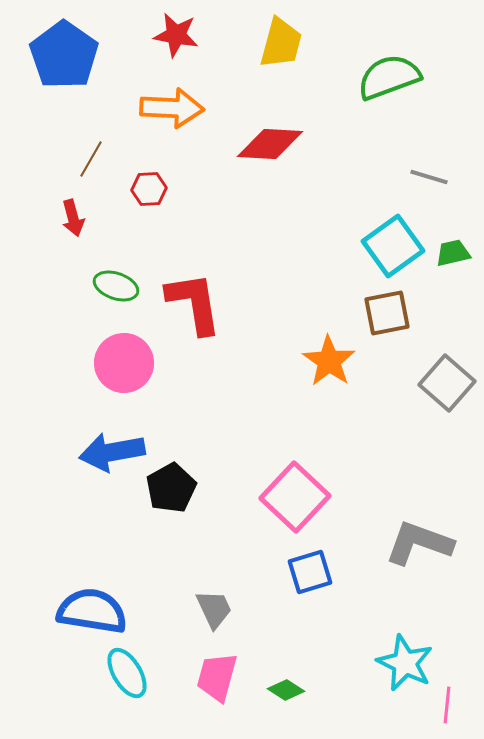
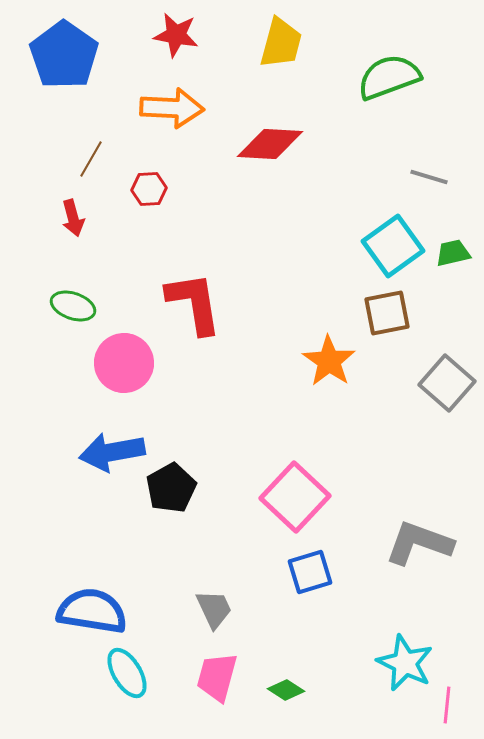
green ellipse: moved 43 px left, 20 px down
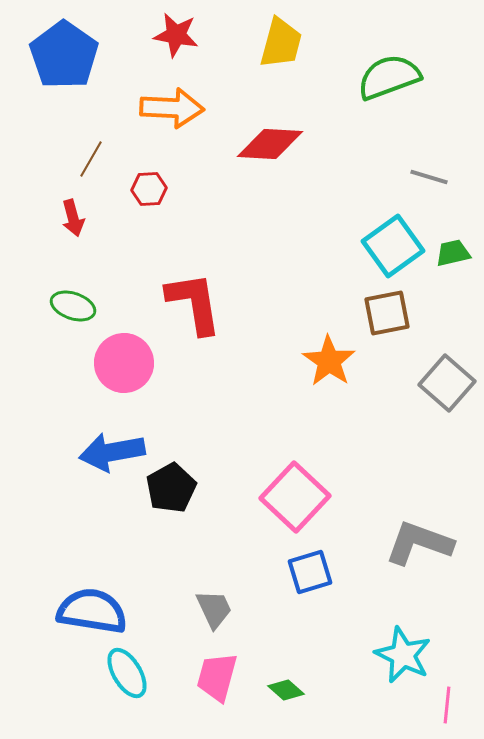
cyan star: moved 2 px left, 8 px up
green diamond: rotated 9 degrees clockwise
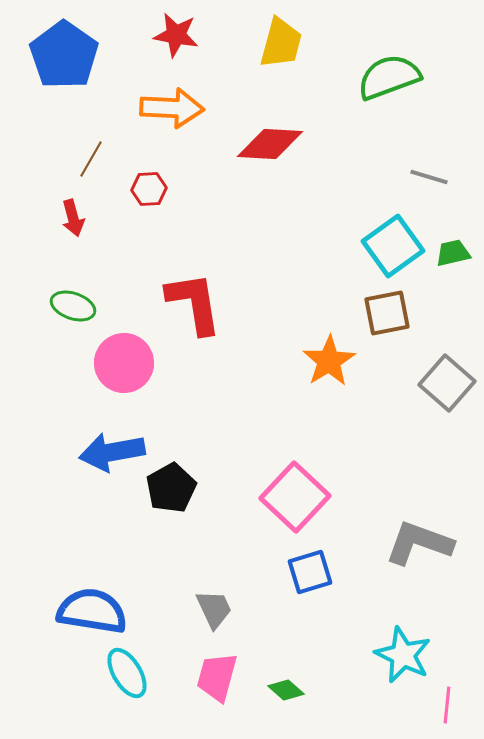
orange star: rotated 6 degrees clockwise
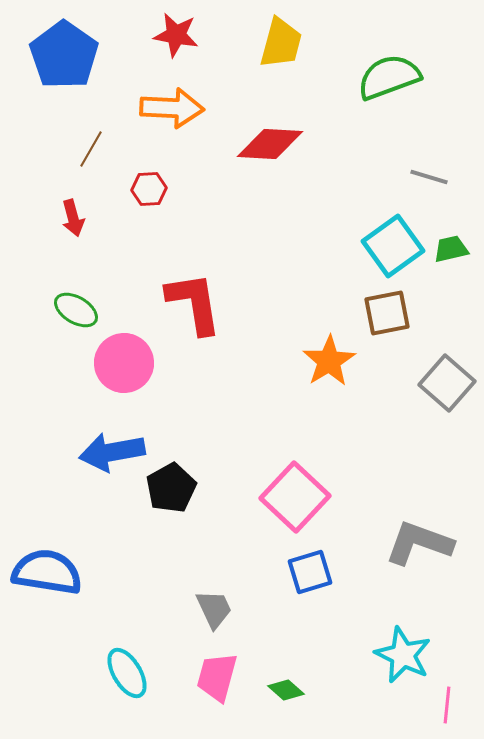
brown line: moved 10 px up
green trapezoid: moved 2 px left, 4 px up
green ellipse: moved 3 px right, 4 px down; rotated 12 degrees clockwise
blue semicircle: moved 45 px left, 39 px up
